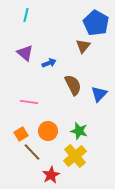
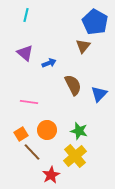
blue pentagon: moved 1 px left, 1 px up
orange circle: moved 1 px left, 1 px up
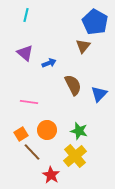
red star: rotated 12 degrees counterclockwise
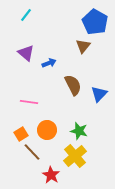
cyan line: rotated 24 degrees clockwise
purple triangle: moved 1 px right
